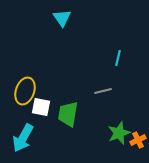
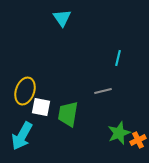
cyan arrow: moved 1 px left, 2 px up
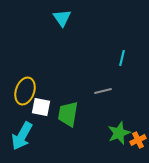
cyan line: moved 4 px right
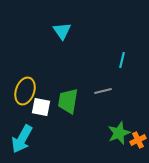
cyan triangle: moved 13 px down
cyan line: moved 2 px down
green trapezoid: moved 13 px up
cyan arrow: moved 3 px down
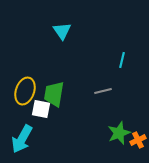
green trapezoid: moved 14 px left, 7 px up
white square: moved 2 px down
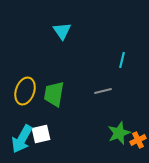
white square: moved 25 px down; rotated 24 degrees counterclockwise
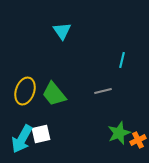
green trapezoid: rotated 48 degrees counterclockwise
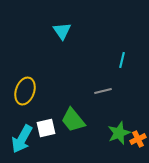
green trapezoid: moved 19 px right, 26 px down
white square: moved 5 px right, 6 px up
orange cross: moved 1 px up
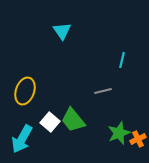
white square: moved 4 px right, 6 px up; rotated 36 degrees counterclockwise
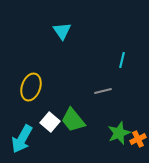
yellow ellipse: moved 6 px right, 4 px up
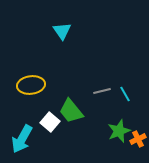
cyan line: moved 3 px right, 34 px down; rotated 42 degrees counterclockwise
yellow ellipse: moved 2 px up; rotated 64 degrees clockwise
gray line: moved 1 px left
green trapezoid: moved 2 px left, 9 px up
green star: moved 2 px up
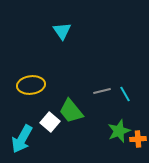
orange cross: rotated 21 degrees clockwise
